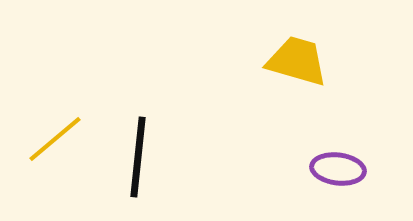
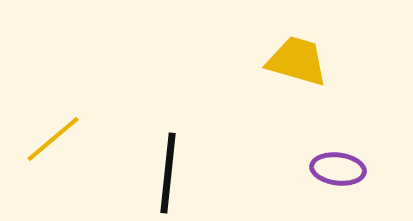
yellow line: moved 2 px left
black line: moved 30 px right, 16 px down
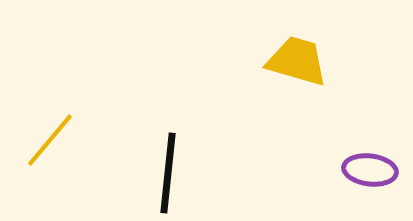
yellow line: moved 3 px left, 1 px down; rotated 10 degrees counterclockwise
purple ellipse: moved 32 px right, 1 px down
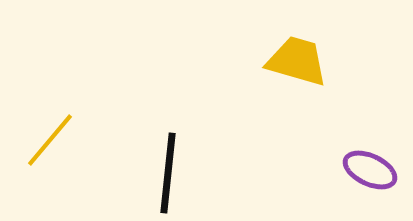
purple ellipse: rotated 18 degrees clockwise
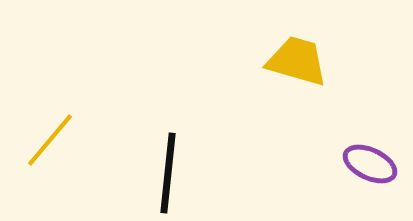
purple ellipse: moved 6 px up
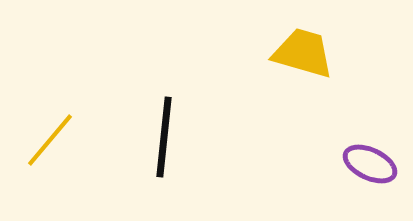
yellow trapezoid: moved 6 px right, 8 px up
black line: moved 4 px left, 36 px up
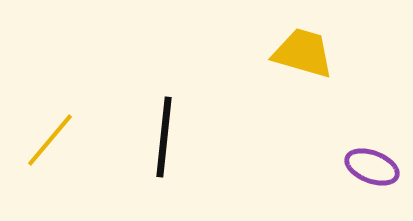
purple ellipse: moved 2 px right, 3 px down; rotated 4 degrees counterclockwise
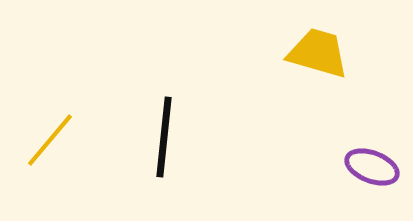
yellow trapezoid: moved 15 px right
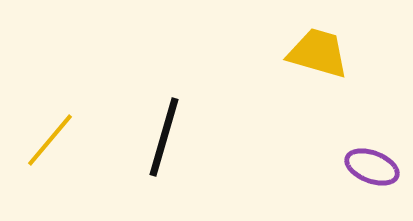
black line: rotated 10 degrees clockwise
